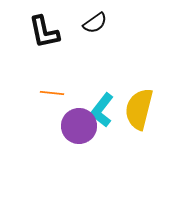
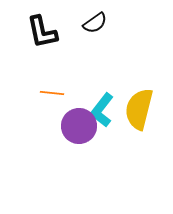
black L-shape: moved 2 px left
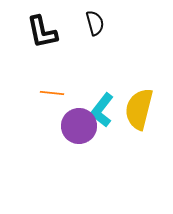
black semicircle: rotated 70 degrees counterclockwise
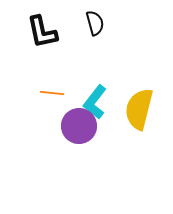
cyan L-shape: moved 7 px left, 8 px up
